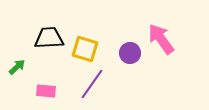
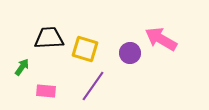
pink arrow: rotated 24 degrees counterclockwise
green arrow: moved 5 px right; rotated 12 degrees counterclockwise
purple line: moved 1 px right, 2 px down
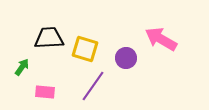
purple circle: moved 4 px left, 5 px down
pink rectangle: moved 1 px left, 1 px down
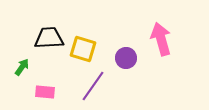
pink arrow: rotated 44 degrees clockwise
yellow square: moved 2 px left
